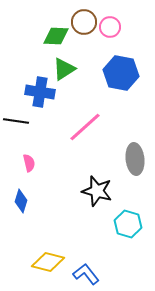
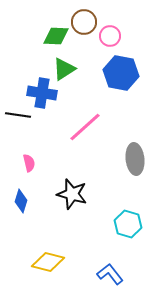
pink circle: moved 9 px down
blue cross: moved 2 px right, 1 px down
black line: moved 2 px right, 6 px up
black star: moved 25 px left, 3 px down
blue L-shape: moved 24 px right
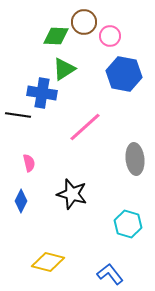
blue hexagon: moved 3 px right, 1 px down
blue diamond: rotated 10 degrees clockwise
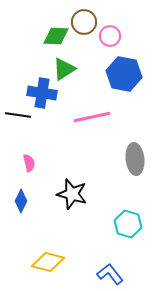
pink line: moved 7 px right, 10 px up; rotated 30 degrees clockwise
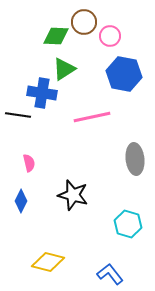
black star: moved 1 px right, 1 px down
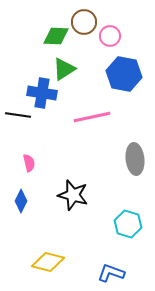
blue L-shape: moved 1 px right, 1 px up; rotated 32 degrees counterclockwise
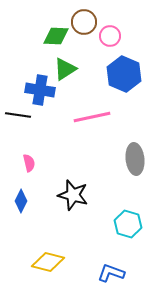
green triangle: moved 1 px right
blue hexagon: rotated 12 degrees clockwise
blue cross: moved 2 px left, 3 px up
